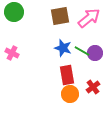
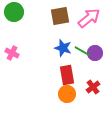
orange circle: moved 3 px left
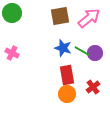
green circle: moved 2 px left, 1 px down
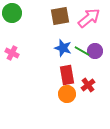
purple circle: moved 2 px up
red cross: moved 5 px left, 2 px up
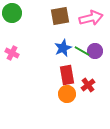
pink arrow: moved 2 px right; rotated 25 degrees clockwise
blue star: rotated 30 degrees clockwise
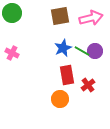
orange circle: moved 7 px left, 5 px down
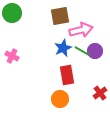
pink arrow: moved 10 px left, 12 px down
pink cross: moved 3 px down
red cross: moved 12 px right, 8 px down
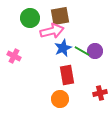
green circle: moved 18 px right, 5 px down
pink arrow: moved 29 px left, 1 px down
pink cross: moved 2 px right
red cross: rotated 24 degrees clockwise
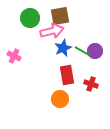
red cross: moved 9 px left, 9 px up; rotated 32 degrees clockwise
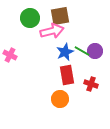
blue star: moved 2 px right, 4 px down
pink cross: moved 4 px left, 1 px up
